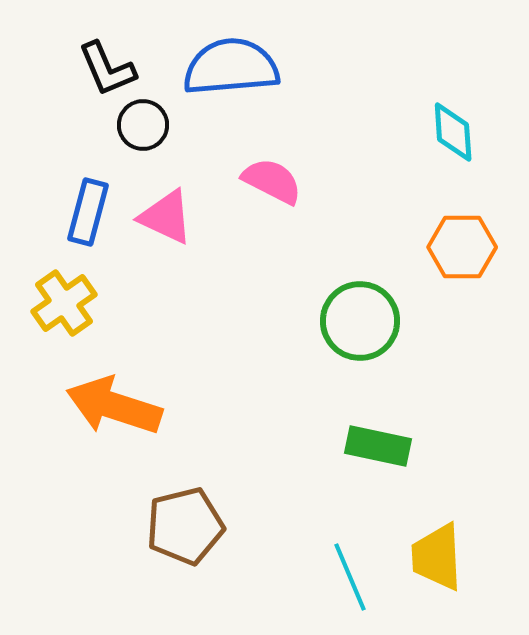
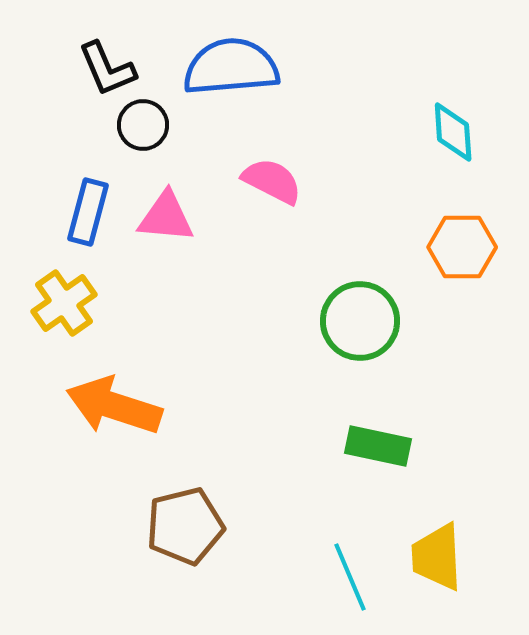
pink triangle: rotated 20 degrees counterclockwise
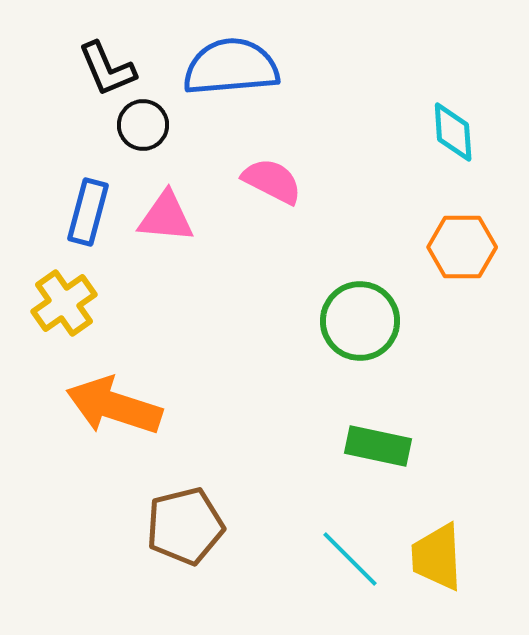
cyan line: moved 18 px up; rotated 22 degrees counterclockwise
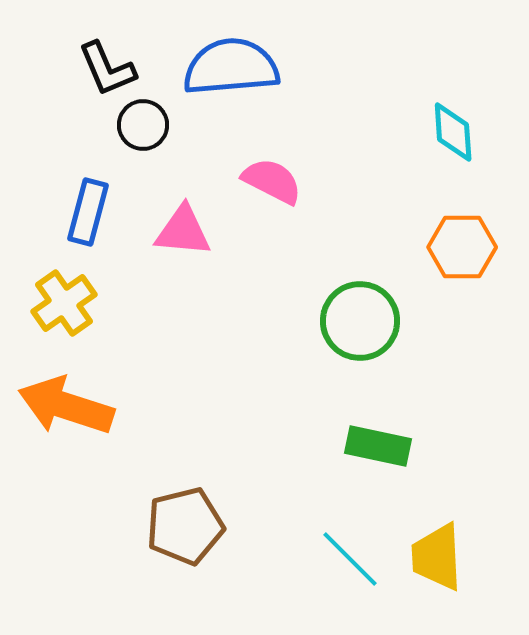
pink triangle: moved 17 px right, 14 px down
orange arrow: moved 48 px left
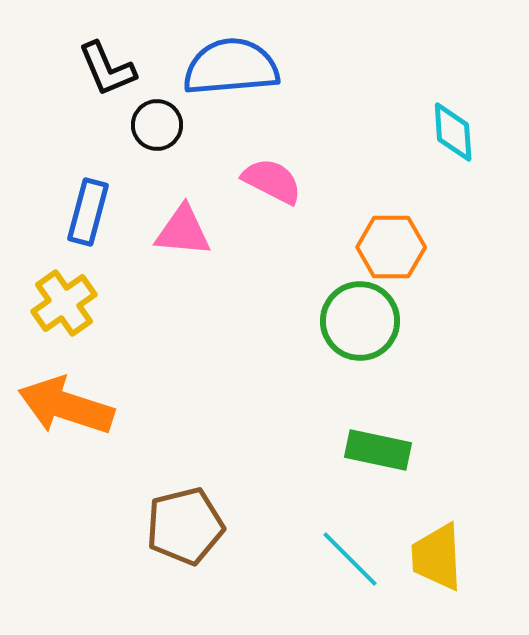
black circle: moved 14 px right
orange hexagon: moved 71 px left
green rectangle: moved 4 px down
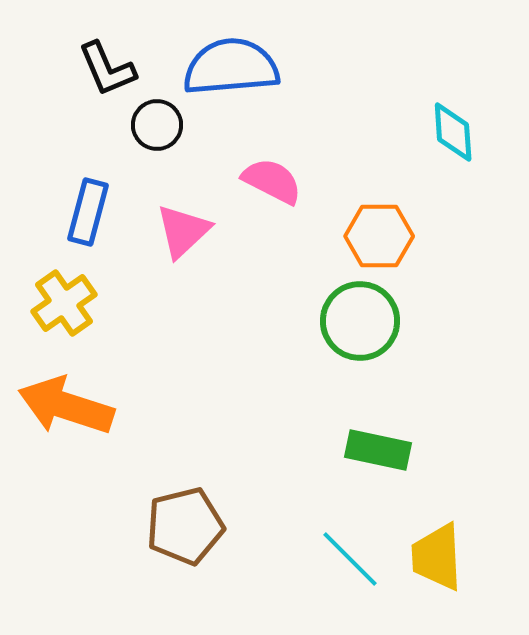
pink triangle: rotated 48 degrees counterclockwise
orange hexagon: moved 12 px left, 11 px up
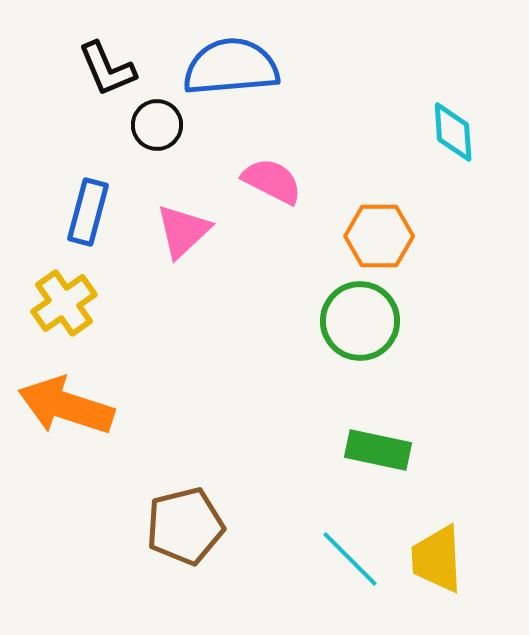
yellow trapezoid: moved 2 px down
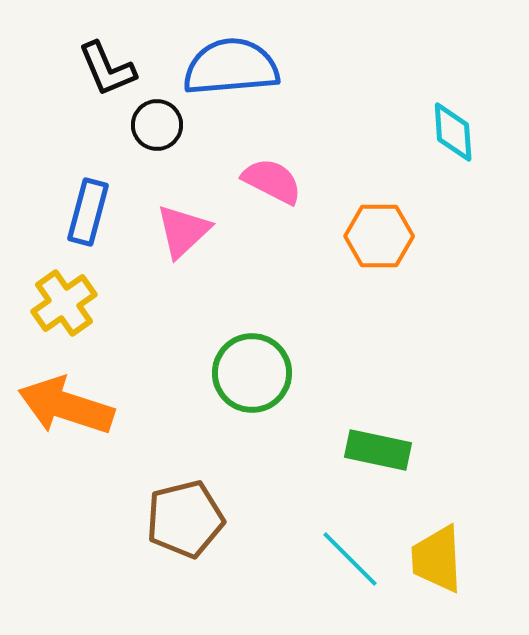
green circle: moved 108 px left, 52 px down
brown pentagon: moved 7 px up
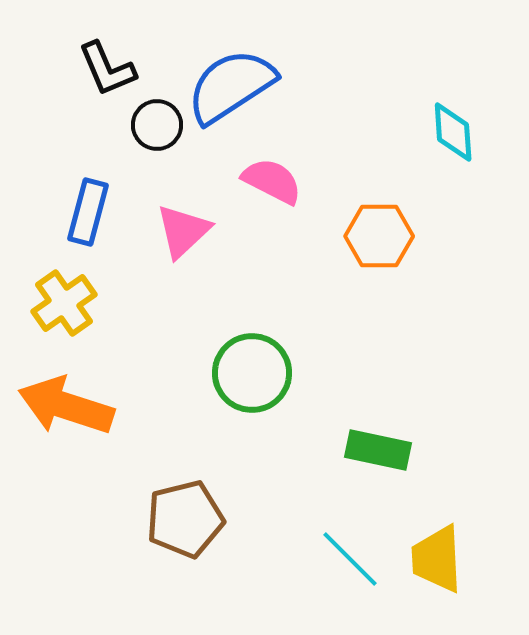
blue semicircle: moved 19 px down; rotated 28 degrees counterclockwise
